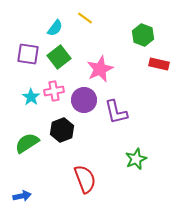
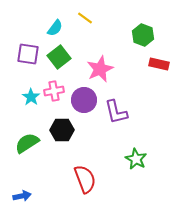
black hexagon: rotated 20 degrees clockwise
green star: rotated 20 degrees counterclockwise
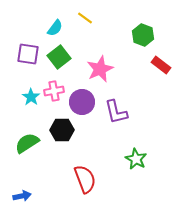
red rectangle: moved 2 px right, 1 px down; rotated 24 degrees clockwise
purple circle: moved 2 px left, 2 px down
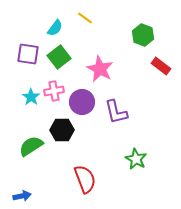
red rectangle: moved 1 px down
pink star: rotated 20 degrees counterclockwise
green semicircle: moved 4 px right, 3 px down
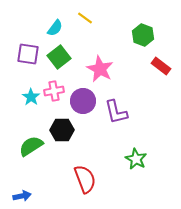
purple circle: moved 1 px right, 1 px up
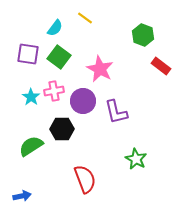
green square: rotated 15 degrees counterclockwise
black hexagon: moved 1 px up
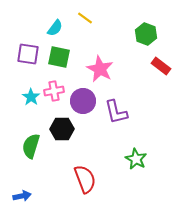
green hexagon: moved 3 px right, 1 px up
green square: rotated 25 degrees counterclockwise
green semicircle: rotated 40 degrees counterclockwise
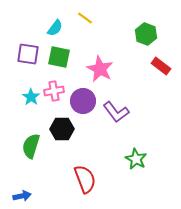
purple L-shape: rotated 24 degrees counterclockwise
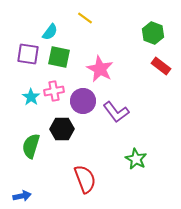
cyan semicircle: moved 5 px left, 4 px down
green hexagon: moved 7 px right, 1 px up
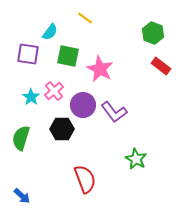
green square: moved 9 px right, 1 px up
pink cross: rotated 30 degrees counterclockwise
purple circle: moved 4 px down
purple L-shape: moved 2 px left
green semicircle: moved 10 px left, 8 px up
blue arrow: rotated 54 degrees clockwise
